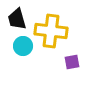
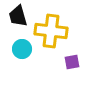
black trapezoid: moved 1 px right, 3 px up
cyan circle: moved 1 px left, 3 px down
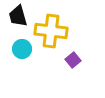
purple square: moved 1 px right, 2 px up; rotated 28 degrees counterclockwise
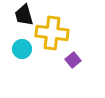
black trapezoid: moved 6 px right, 1 px up
yellow cross: moved 1 px right, 2 px down
